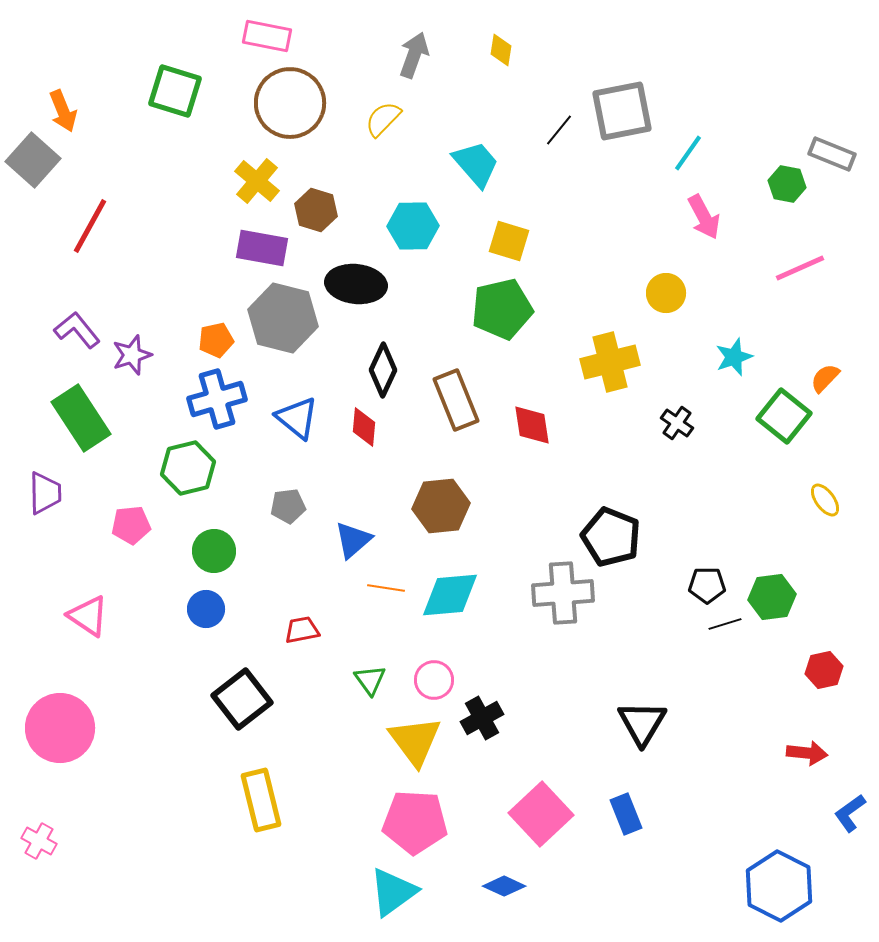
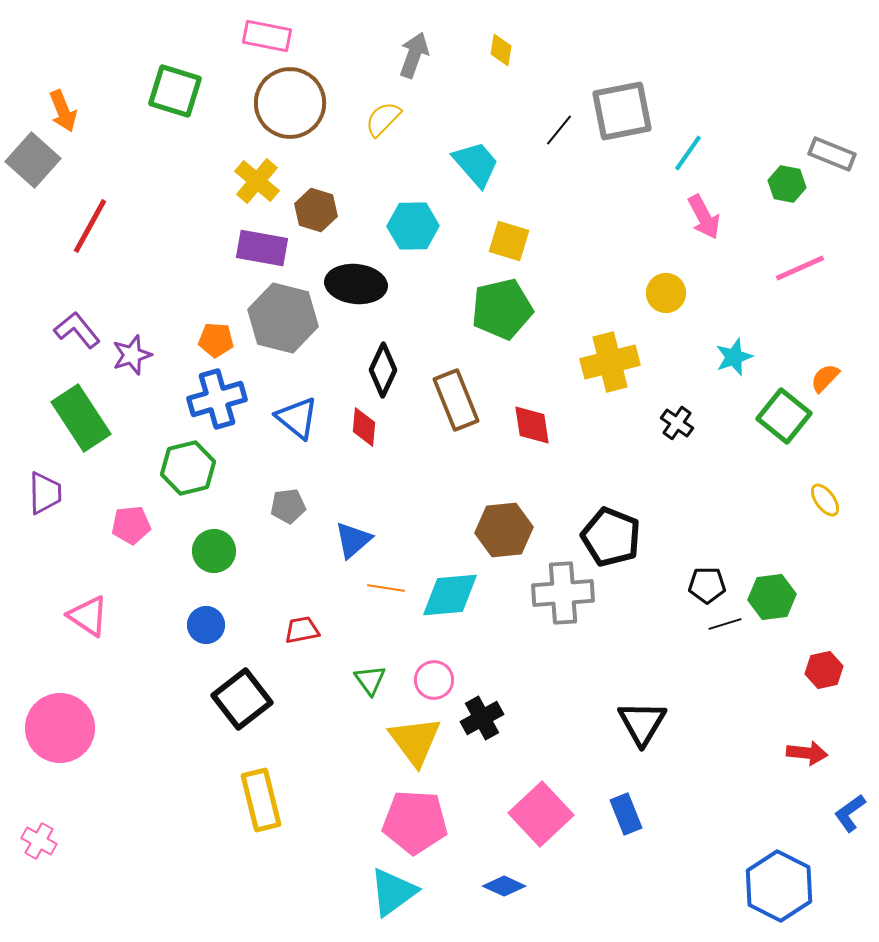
orange pentagon at (216, 340): rotated 16 degrees clockwise
brown hexagon at (441, 506): moved 63 px right, 24 px down
blue circle at (206, 609): moved 16 px down
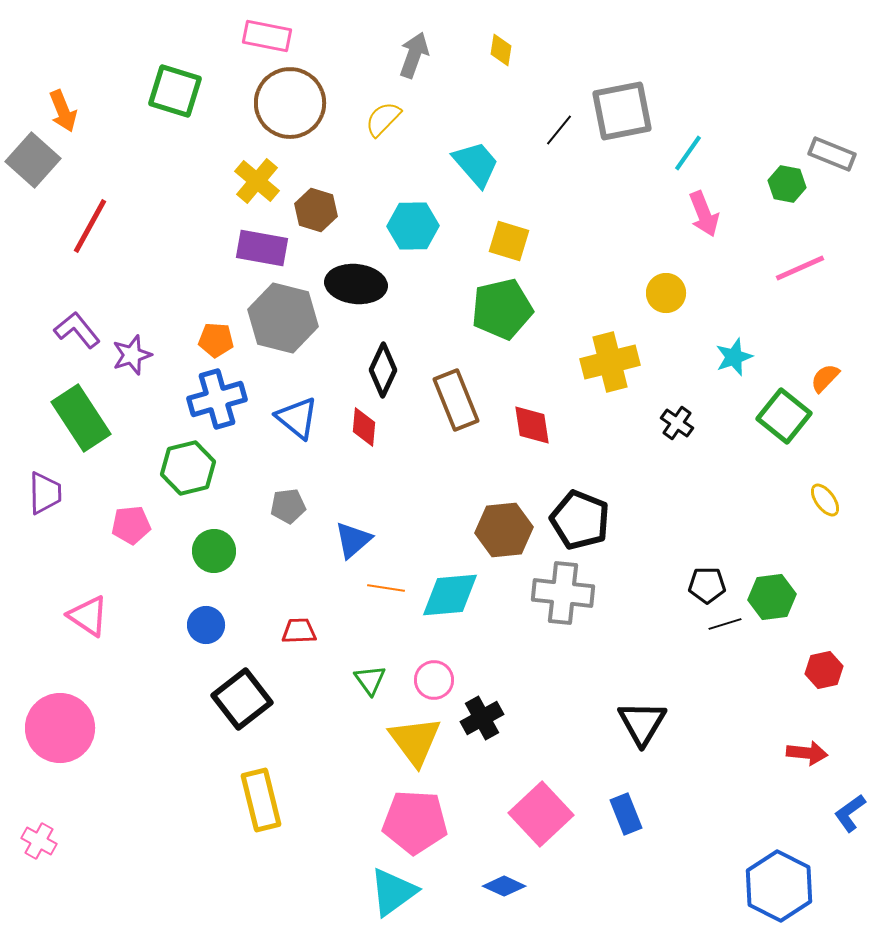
pink arrow at (704, 217): moved 3 px up; rotated 6 degrees clockwise
black pentagon at (611, 537): moved 31 px left, 17 px up
gray cross at (563, 593): rotated 10 degrees clockwise
red trapezoid at (302, 630): moved 3 px left, 1 px down; rotated 9 degrees clockwise
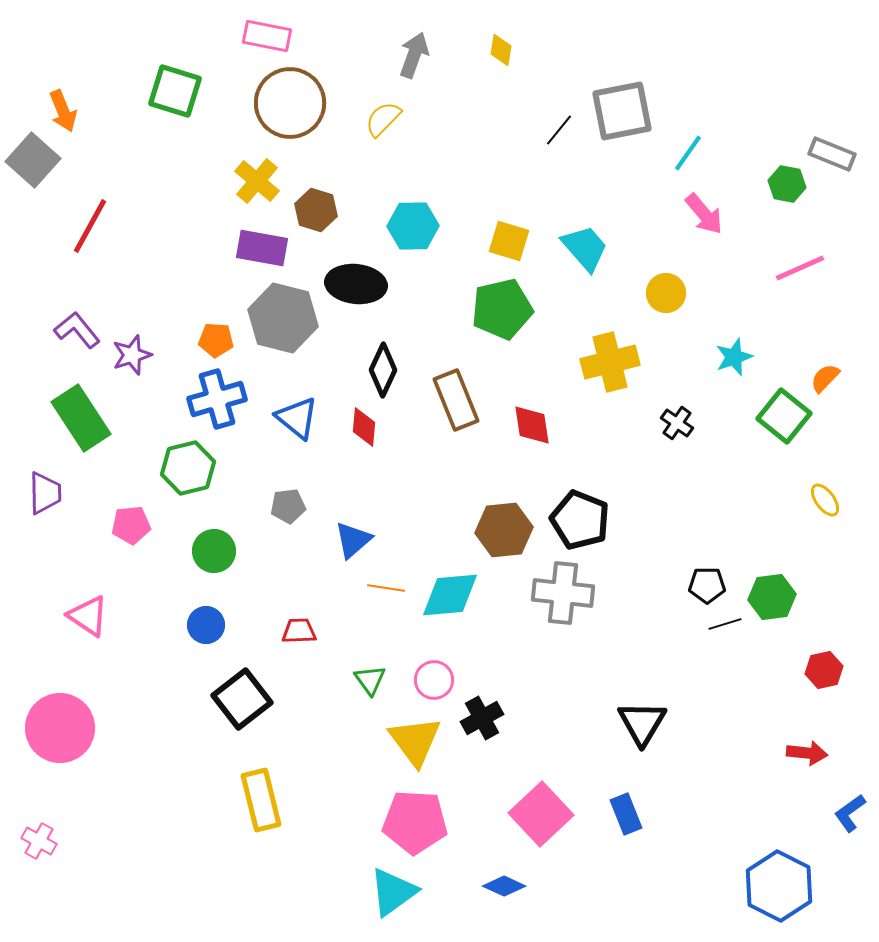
cyan trapezoid at (476, 164): moved 109 px right, 84 px down
pink arrow at (704, 214): rotated 18 degrees counterclockwise
